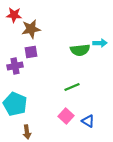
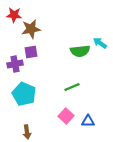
cyan arrow: rotated 144 degrees counterclockwise
green semicircle: moved 1 px down
purple cross: moved 2 px up
cyan pentagon: moved 9 px right, 10 px up
blue triangle: rotated 32 degrees counterclockwise
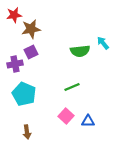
red star: rotated 14 degrees counterclockwise
cyan arrow: moved 3 px right; rotated 16 degrees clockwise
purple square: rotated 16 degrees counterclockwise
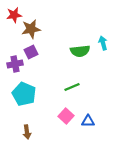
cyan arrow: rotated 24 degrees clockwise
